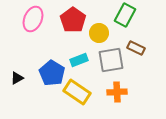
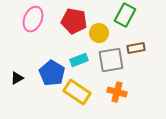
red pentagon: moved 1 px right, 1 px down; rotated 25 degrees counterclockwise
brown rectangle: rotated 36 degrees counterclockwise
orange cross: rotated 18 degrees clockwise
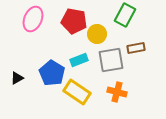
yellow circle: moved 2 px left, 1 px down
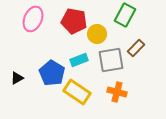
brown rectangle: rotated 36 degrees counterclockwise
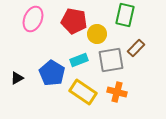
green rectangle: rotated 15 degrees counterclockwise
yellow rectangle: moved 6 px right
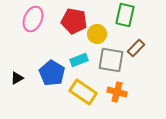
gray square: rotated 20 degrees clockwise
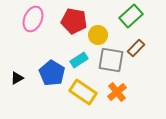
green rectangle: moved 6 px right, 1 px down; rotated 35 degrees clockwise
yellow circle: moved 1 px right, 1 px down
cyan rectangle: rotated 12 degrees counterclockwise
orange cross: rotated 36 degrees clockwise
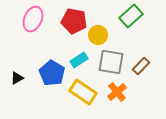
brown rectangle: moved 5 px right, 18 px down
gray square: moved 2 px down
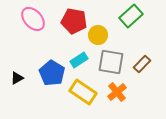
pink ellipse: rotated 65 degrees counterclockwise
brown rectangle: moved 1 px right, 2 px up
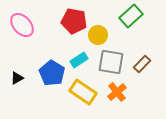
pink ellipse: moved 11 px left, 6 px down
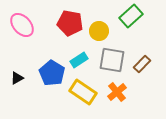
red pentagon: moved 4 px left, 2 px down
yellow circle: moved 1 px right, 4 px up
gray square: moved 1 px right, 2 px up
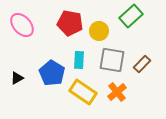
cyan rectangle: rotated 54 degrees counterclockwise
